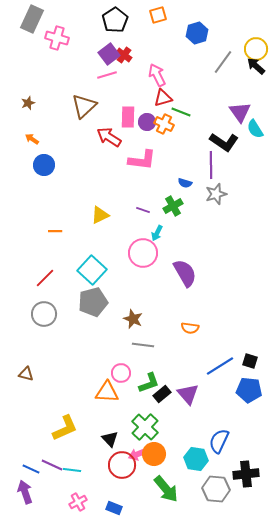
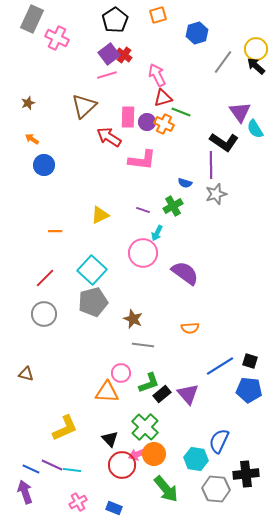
pink cross at (57, 38): rotated 10 degrees clockwise
purple semicircle at (185, 273): rotated 24 degrees counterclockwise
orange semicircle at (190, 328): rotated 12 degrees counterclockwise
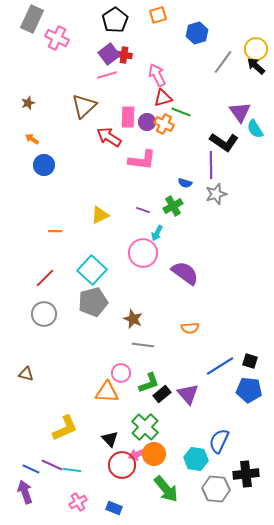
red cross at (124, 55): rotated 28 degrees counterclockwise
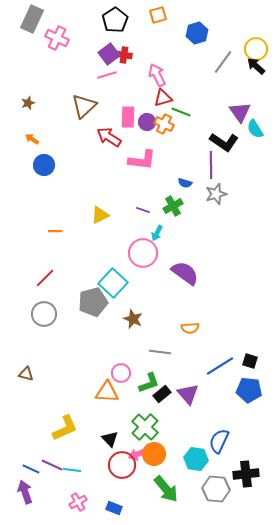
cyan square at (92, 270): moved 21 px right, 13 px down
gray line at (143, 345): moved 17 px right, 7 px down
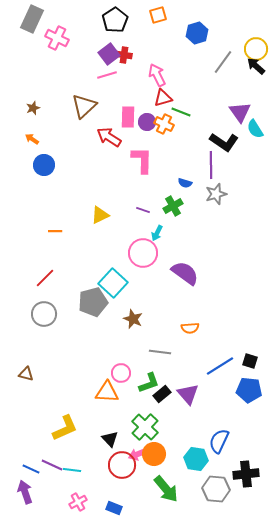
brown star at (28, 103): moved 5 px right, 5 px down
pink L-shape at (142, 160): rotated 96 degrees counterclockwise
